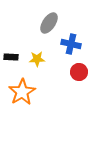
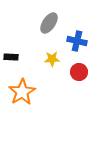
blue cross: moved 6 px right, 3 px up
yellow star: moved 15 px right
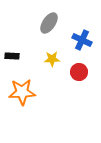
blue cross: moved 5 px right, 1 px up; rotated 12 degrees clockwise
black rectangle: moved 1 px right, 1 px up
orange star: rotated 28 degrees clockwise
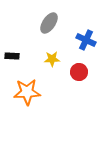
blue cross: moved 4 px right
orange star: moved 5 px right
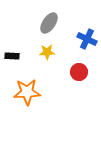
blue cross: moved 1 px right, 1 px up
yellow star: moved 5 px left, 7 px up
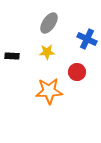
red circle: moved 2 px left
orange star: moved 22 px right, 1 px up
